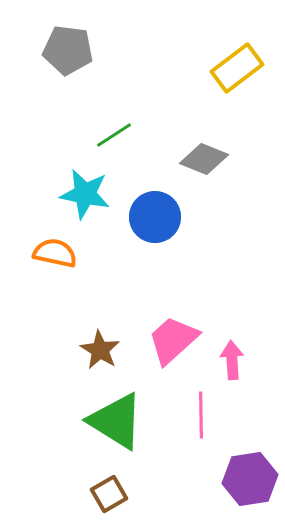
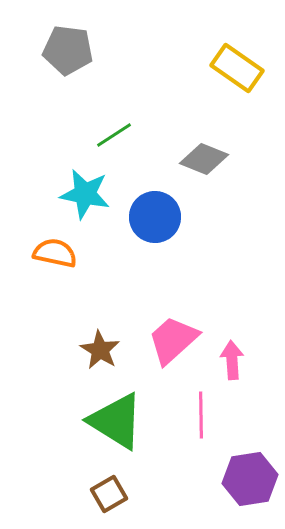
yellow rectangle: rotated 72 degrees clockwise
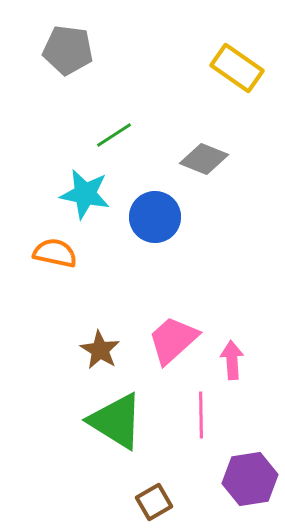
brown square: moved 45 px right, 8 px down
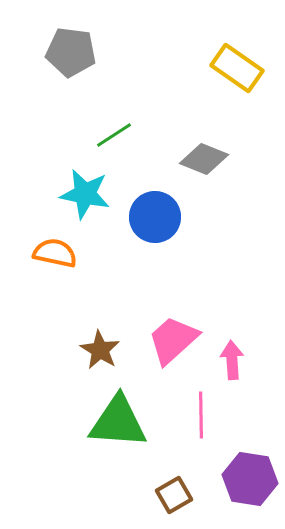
gray pentagon: moved 3 px right, 2 px down
green triangle: moved 2 px right, 1 px down; rotated 28 degrees counterclockwise
purple hexagon: rotated 18 degrees clockwise
brown square: moved 20 px right, 7 px up
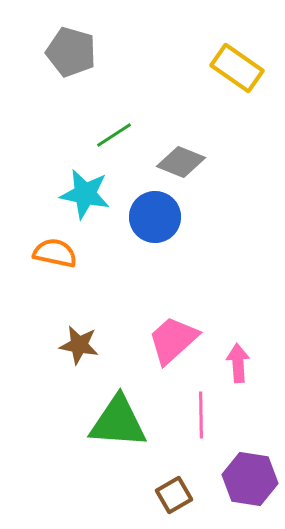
gray pentagon: rotated 9 degrees clockwise
gray diamond: moved 23 px left, 3 px down
brown star: moved 21 px left, 5 px up; rotated 21 degrees counterclockwise
pink arrow: moved 6 px right, 3 px down
